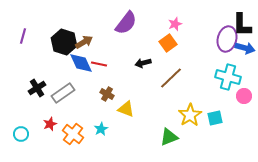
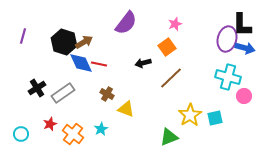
orange square: moved 1 px left, 4 px down
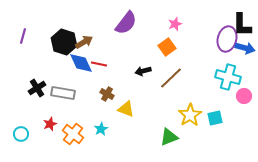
black arrow: moved 8 px down
gray rectangle: rotated 45 degrees clockwise
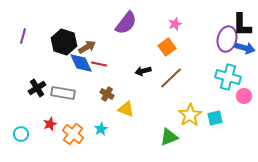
brown arrow: moved 3 px right, 5 px down
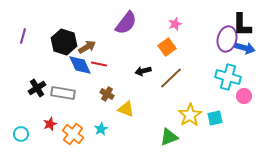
blue diamond: moved 1 px left, 2 px down
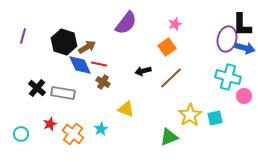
black cross: rotated 18 degrees counterclockwise
brown cross: moved 4 px left, 12 px up
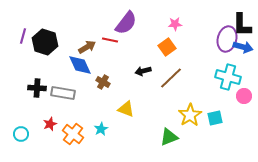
pink star: rotated 16 degrees clockwise
black hexagon: moved 19 px left
blue arrow: moved 2 px left, 1 px up
red line: moved 11 px right, 24 px up
black cross: rotated 36 degrees counterclockwise
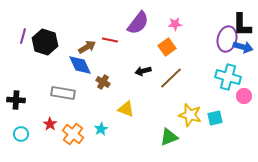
purple semicircle: moved 12 px right
black cross: moved 21 px left, 12 px down
yellow star: rotated 25 degrees counterclockwise
red star: rotated 16 degrees counterclockwise
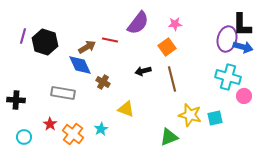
brown line: moved 1 px right, 1 px down; rotated 60 degrees counterclockwise
cyan circle: moved 3 px right, 3 px down
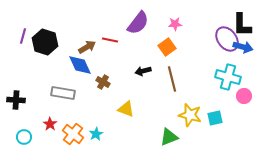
purple ellipse: rotated 50 degrees counterclockwise
cyan star: moved 5 px left, 5 px down
